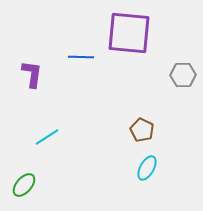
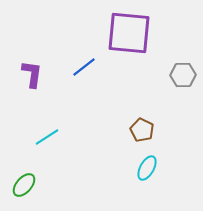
blue line: moved 3 px right, 10 px down; rotated 40 degrees counterclockwise
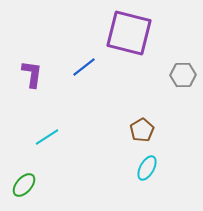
purple square: rotated 9 degrees clockwise
brown pentagon: rotated 15 degrees clockwise
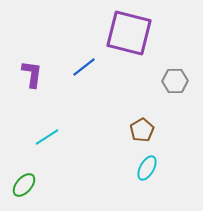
gray hexagon: moved 8 px left, 6 px down
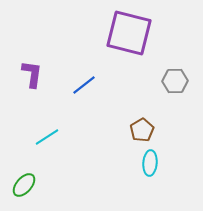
blue line: moved 18 px down
cyan ellipse: moved 3 px right, 5 px up; rotated 25 degrees counterclockwise
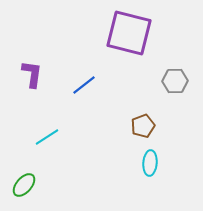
brown pentagon: moved 1 px right, 4 px up; rotated 10 degrees clockwise
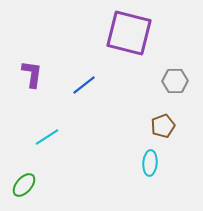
brown pentagon: moved 20 px right
